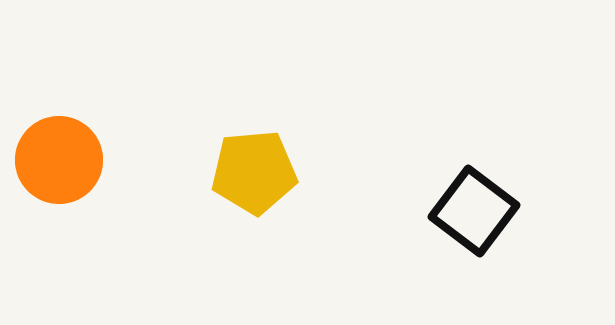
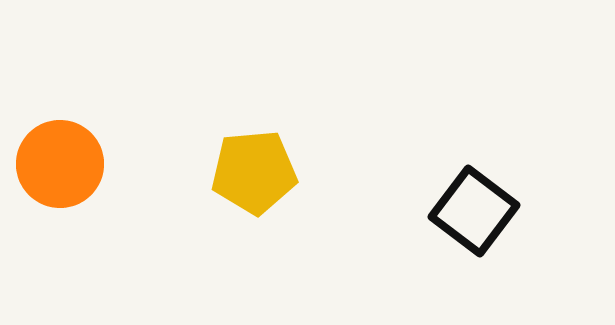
orange circle: moved 1 px right, 4 px down
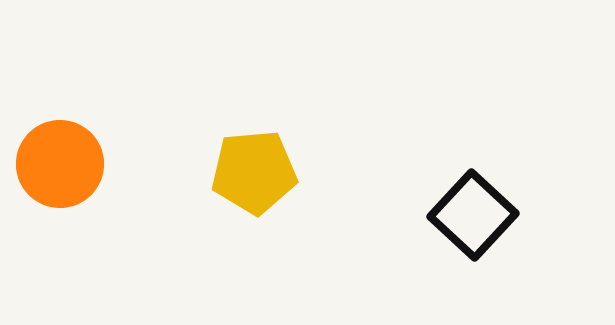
black square: moved 1 px left, 4 px down; rotated 6 degrees clockwise
